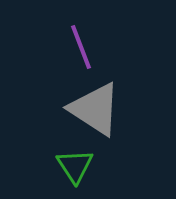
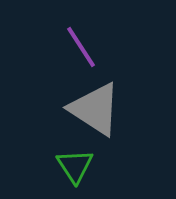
purple line: rotated 12 degrees counterclockwise
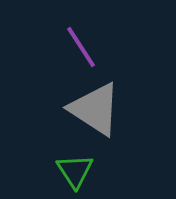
green triangle: moved 5 px down
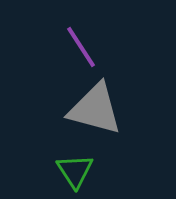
gray triangle: rotated 18 degrees counterclockwise
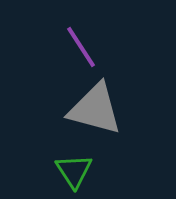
green triangle: moved 1 px left
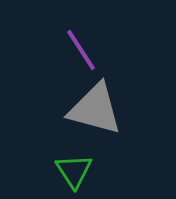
purple line: moved 3 px down
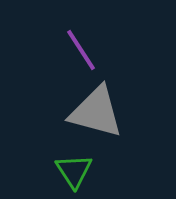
gray triangle: moved 1 px right, 3 px down
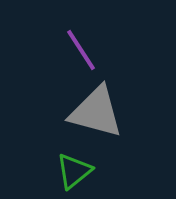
green triangle: rotated 24 degrees clockwise
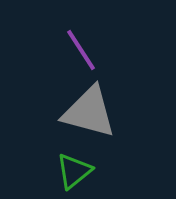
gray triangle: moved 7 px left
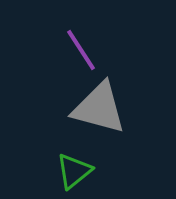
gray triangle: moved 10 px right, 4 px up
